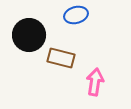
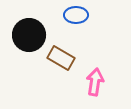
blue ellipse: rotated 15 degrees clockwise
brown rectangle: rotated 16 degrees clockwise
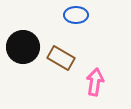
black circle: moved 6 px left, 12 px down
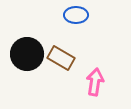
black circle: moved 4 px right, 7 px down
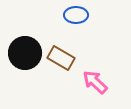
black circle: moved 2 px left, 1 px up
pink arrow: rotated 56 degrees counterclockwise
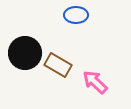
brown rectangle: moved 3 px left, 7 px down
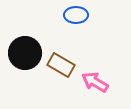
brown rectangle: moved 3 px right
pink arrow: rotated 12 degrees counterclockwise
